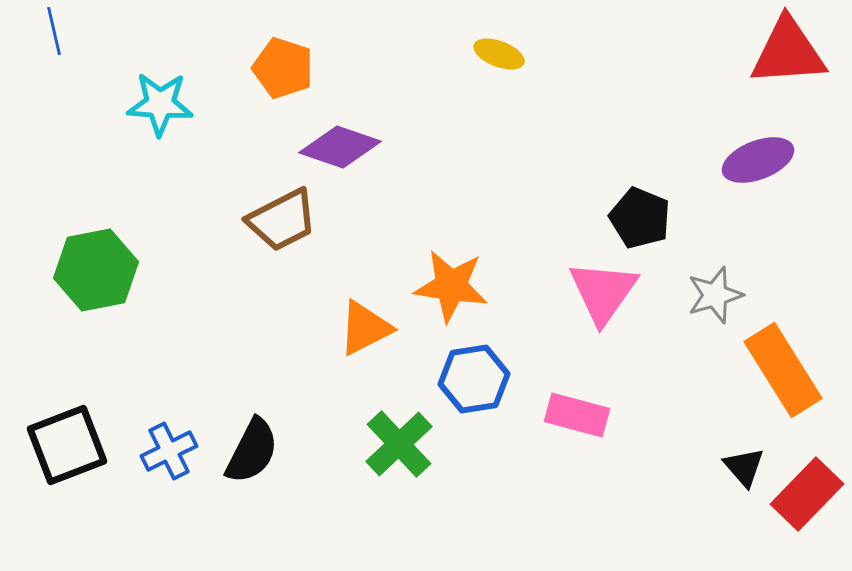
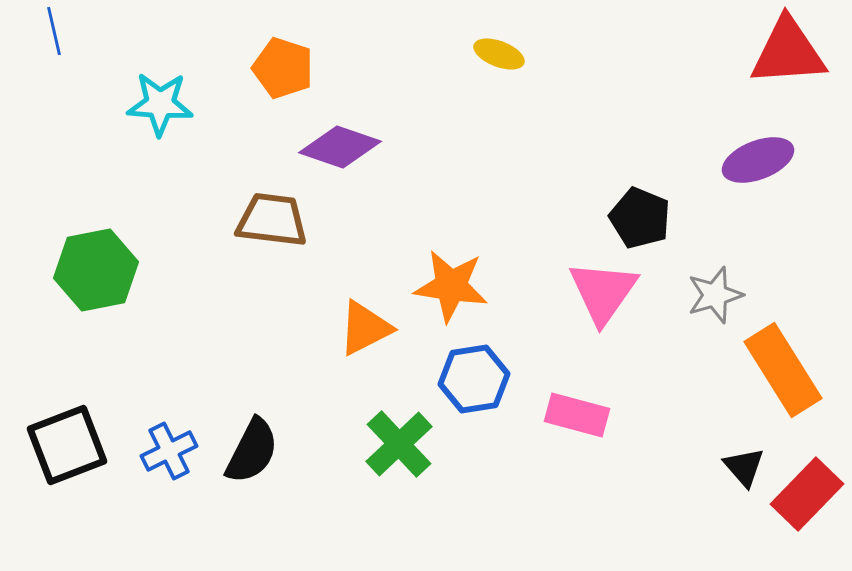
brown trapezoid: moved 10 px left; rotated 146 degrees counterclockwise
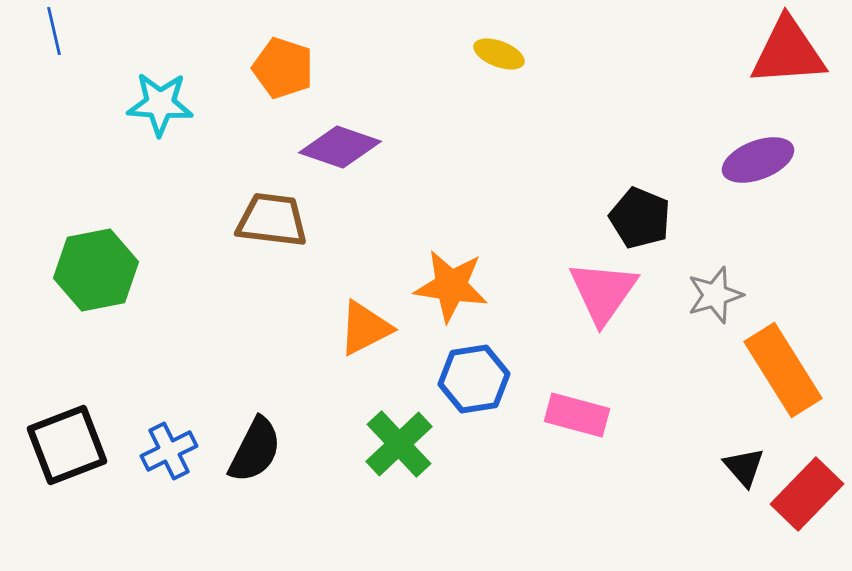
black semicircle: moved 3 px right, 1 px up
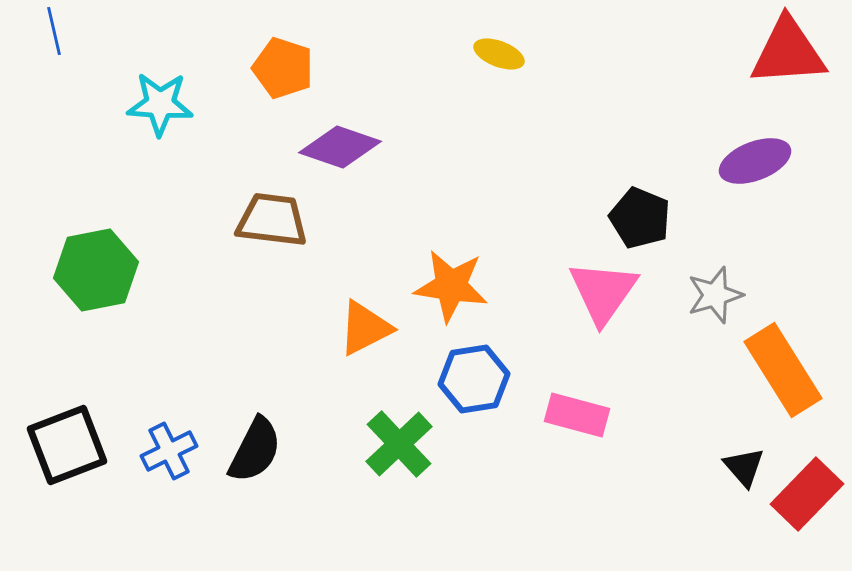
purple ellipse: moved 3 px left, 1 px down
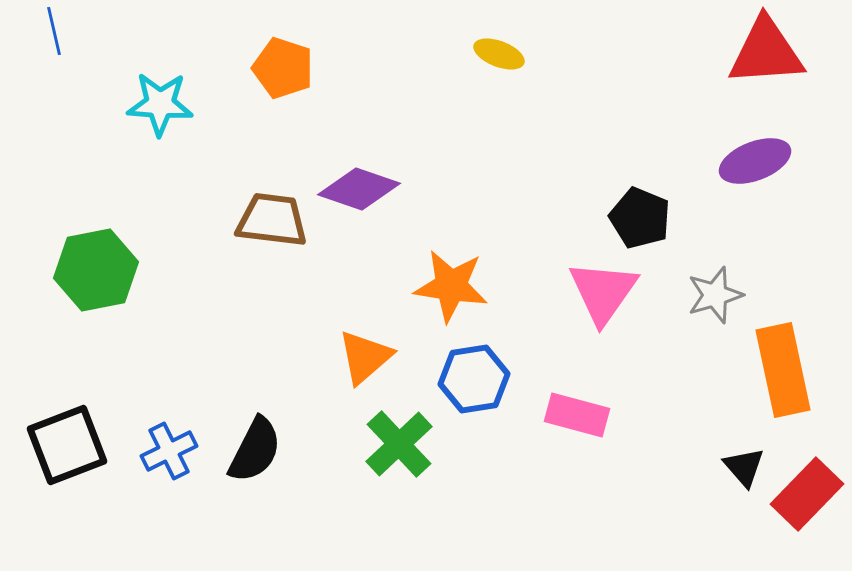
red triangle: moved 22 px left
purple diamond: moved 19 px right, 42 px down
orange triangle: moved 29 px down; rotated 14 degrees counterclockwise
orange rectangle: rotated 20 degrees clockwise
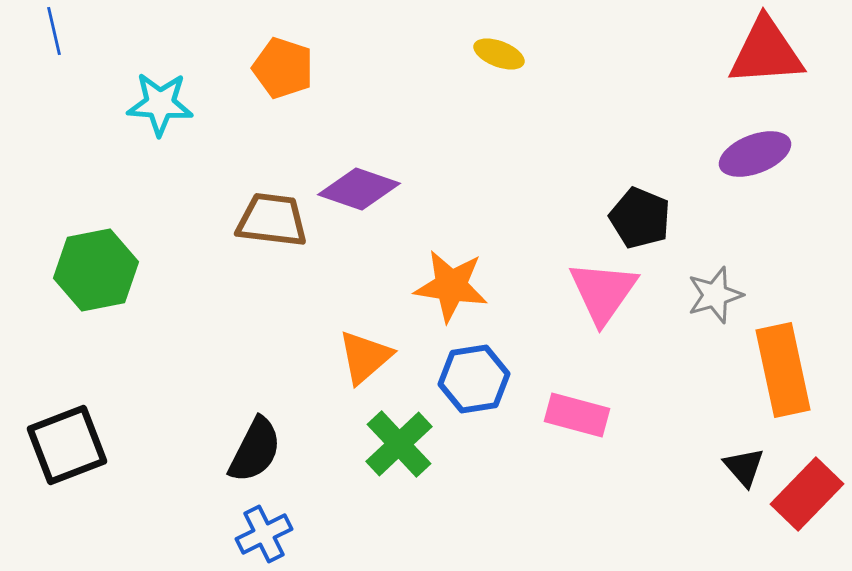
purple ellipse: moved 7 px up
blue cross: moved 95 px right, 83 px down
